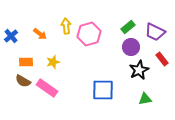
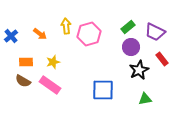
pink rectangle: moved 3 px right, 3 px up
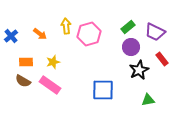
green triangle: moved 3 px right, 1 px down
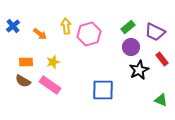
blue cross: moved 2 px right, 10 px up
green triangle: moved 13 px right; rotated 32 degrees clockwise
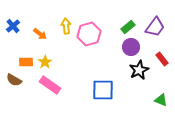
purple trapezoid: moved 5 px up; rotated 80 degrees counterclockwise
yellow star: moved 8 px left; rotated 16 degrees counterclockwise
brown semicircle: moved 9 px left, 1 px up
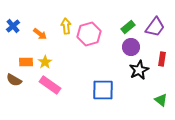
red rectangle: rotated 48 degrees clockwise
green triangle: rotated 16 degrees clockwise
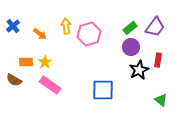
green rectangle: moved 2 px right, 1 px down
red rectangle: moved 4 px left, 1 px down
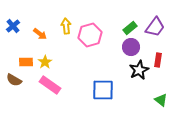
pink hexagon: moved 1 px right, 1 px down
